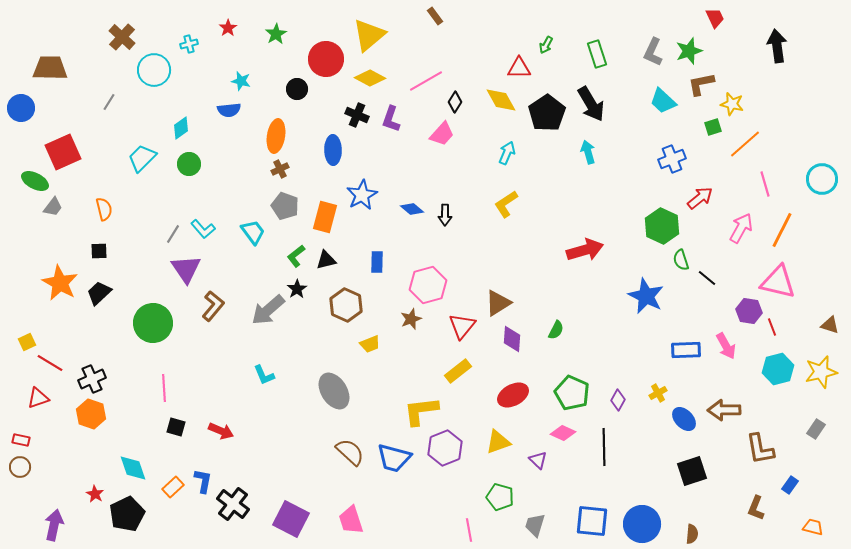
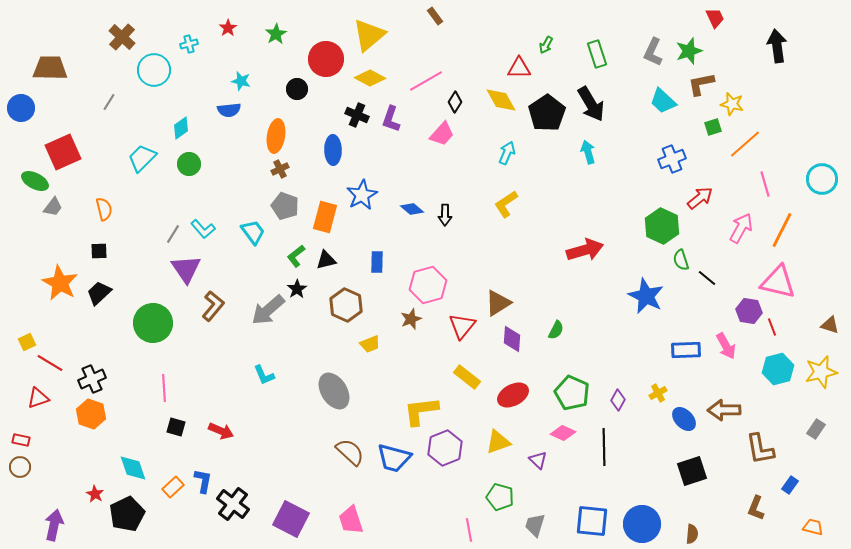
yellow rectangle at (458, 371): moved 9 px right, 6 px down; rotated 76 degrees clockwise
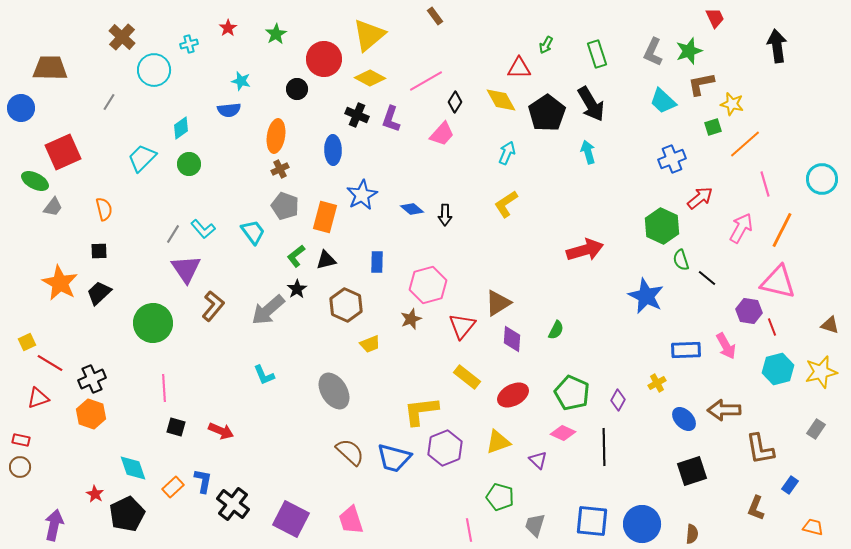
red circle at (326, 59): moved 2 px left
yellow cross at (658, 393): moved 1 px left, 10 px up
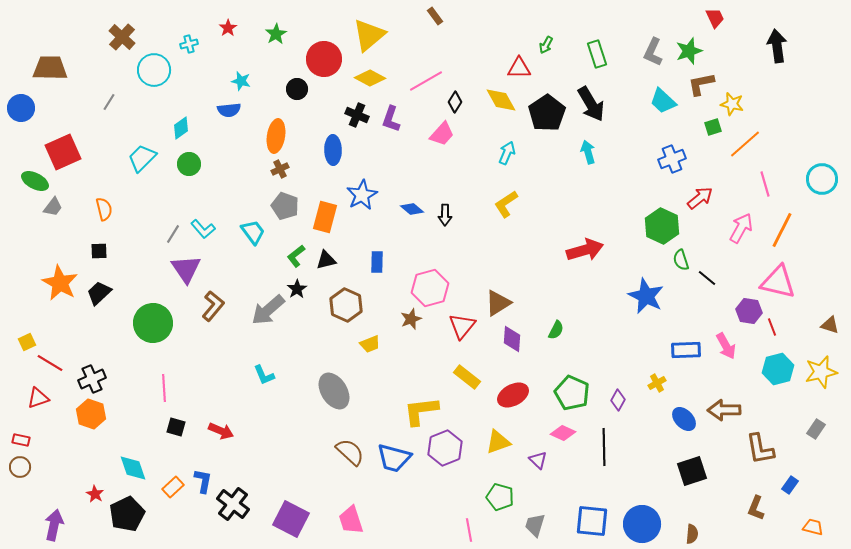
pink hexagon at (428, 285): moved 2 px right, 3 px down
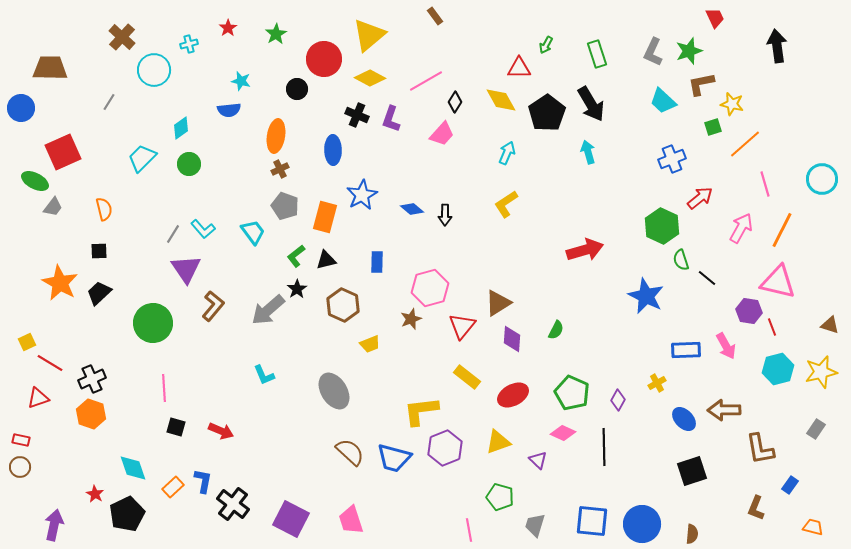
brown hexagon at (346, 305): moved 3 px left
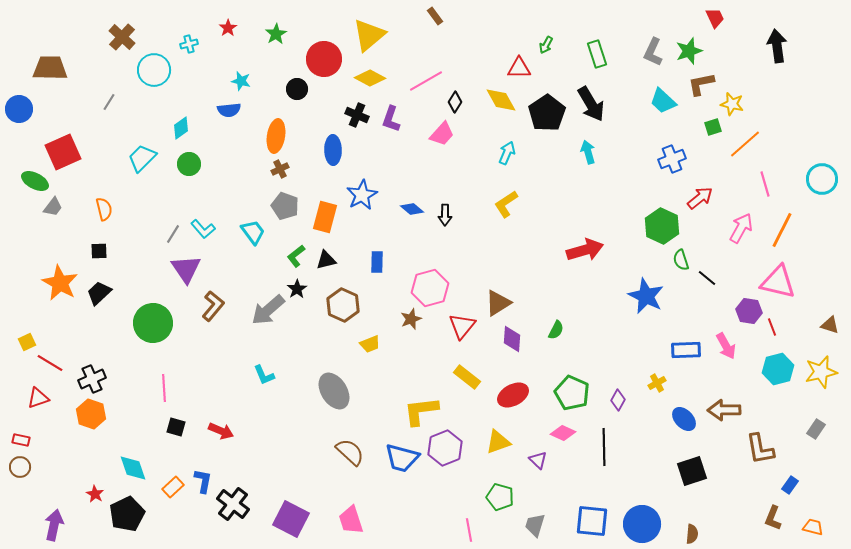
blue circle at (21, 108): moved 2 px left, 1 px down
blue trapezoid at (394, 458): moved 8 px right
brown L-shape at (756, 508): moved 17 px right, 10 px down
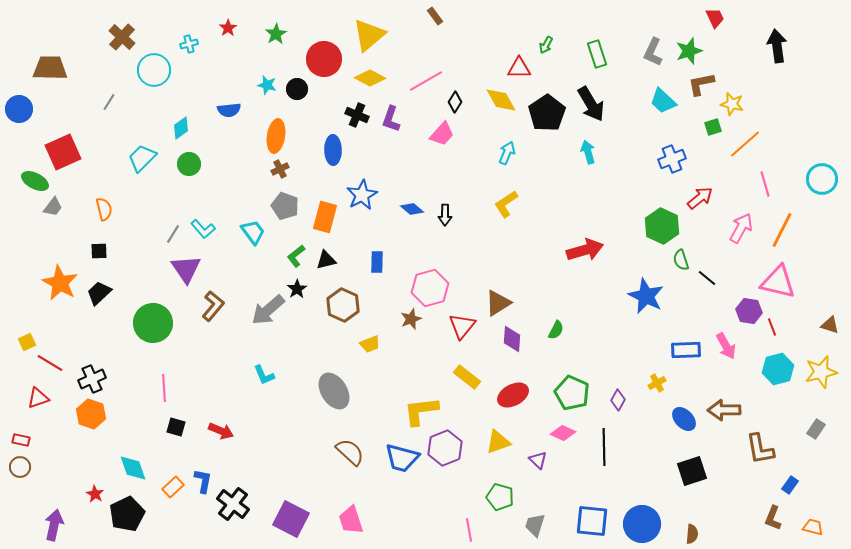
cyan star at (241, 81): moved 26 px right, 4 px down
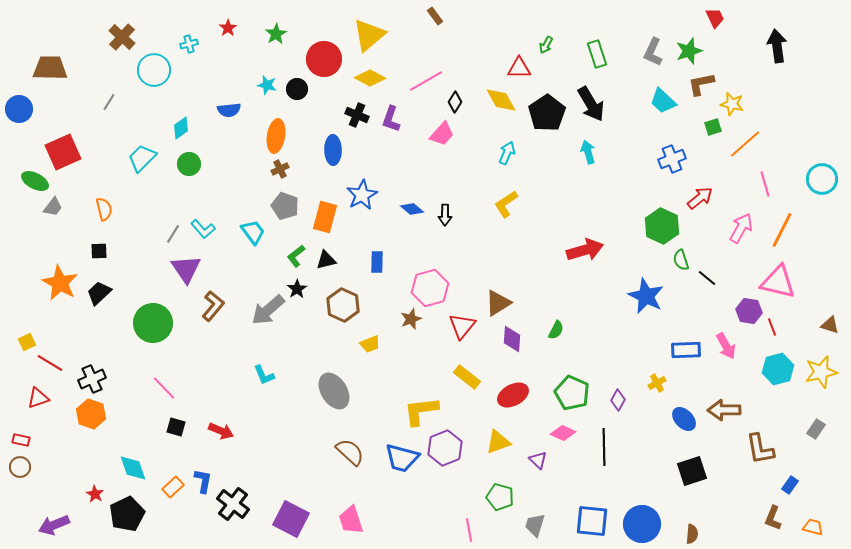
pink line at (164, 388): rotated 40 degrees counterclockwise
purple arrow at (54, 525): rotated 124 degrees counterclockwise
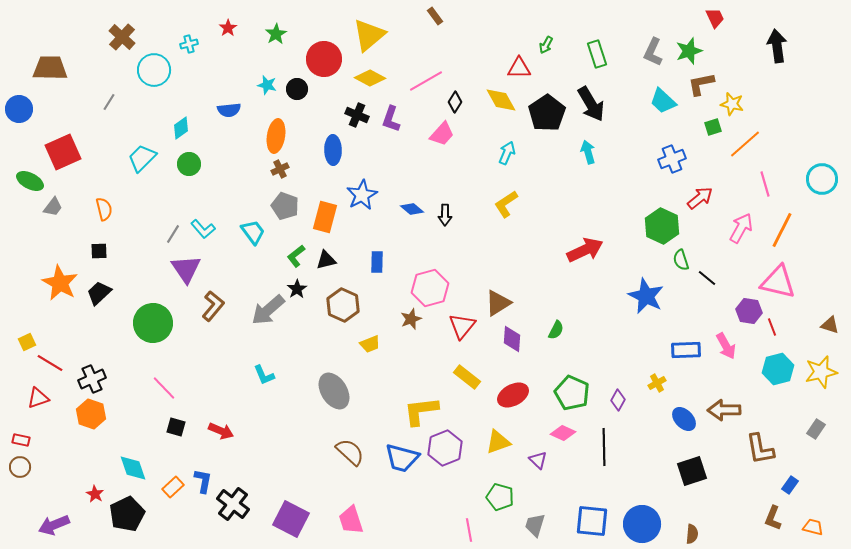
green ellipse at (35, 181): moved 5 px left
red arrow at (585, 250): rotated 9 degrees counterclockwise
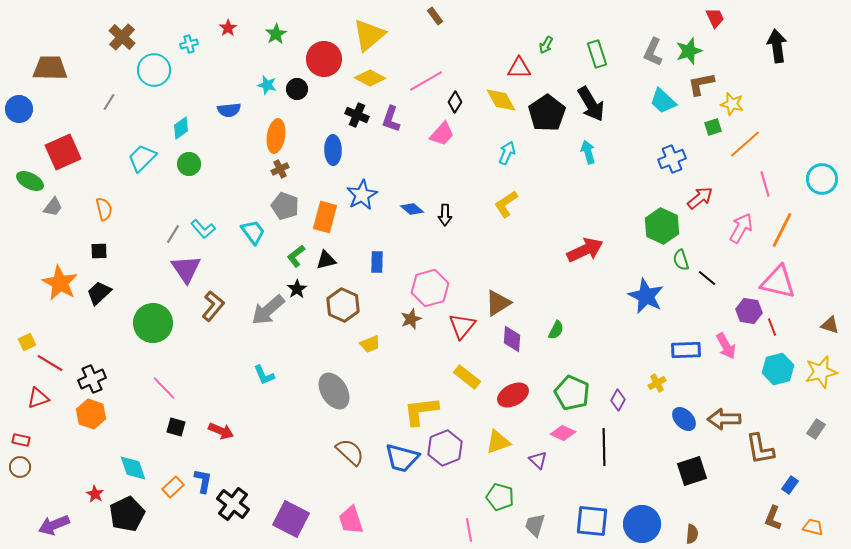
brown arrow at (724, 410): moved 9 px down
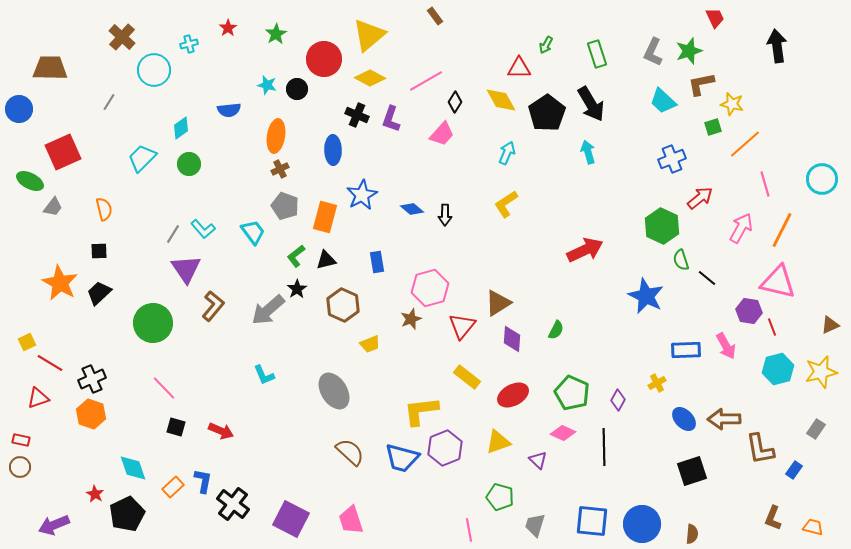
blue rectangle at (377, 262): rotated 10 degrees counterclockwise
brown triangle at (830, 325): rotated 42 degrees counterclockwise
blue rectangle at (790, 485): moved 4 px right, 15 px up
